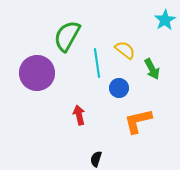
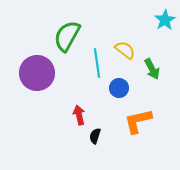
black semicircle: moved 1 px left, 23 px up
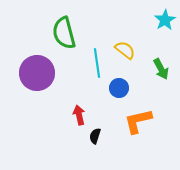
green semicircle: moved 3 px left, 3 px up; rotated 44 degrees counterclockwise
green arrow: moved 9 px right
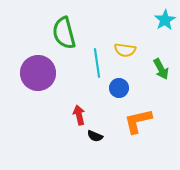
yellow semicircle: rotated 150 degrees clockwise
purple circle: moved 1 px right
black semicircle: rotated 84 degrees counterclockwise
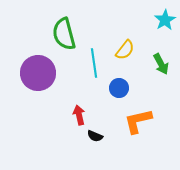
green semicircle: moved 1 px down
yellow semicircle: rotated 60 degrees counterclockwise
cyan line: moved 3 px left
green arrow: moved 5 px up
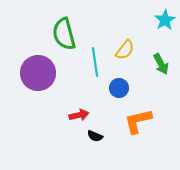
cyan line: moved 1 px right, 1 px up
red arrow: rotated 90 degrees clockwise
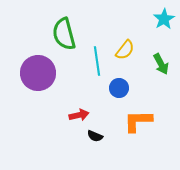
cyan star: moved 1 px left, 1 px up
cyan line: moved 2 px right, 1 px up
orange L-shape: rotated 12 degrees clockwise
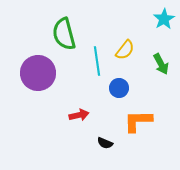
black semicircle: moved 10 px right, 7 px down
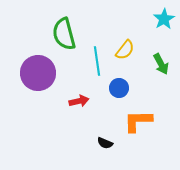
red arrow: moved 14 px up
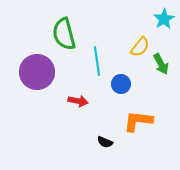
yellow semicircle: moved 15 px right, 3 px up
purple circle: moved 1 px left, 1 px up
blue circle: moved 2 px right, 4 px up
red arrow: moved 1 px left; rotated 24 degrees clockwise
orange L-shape: rotated 8 degrees clockwise
black semicircle: moved 1 px up
